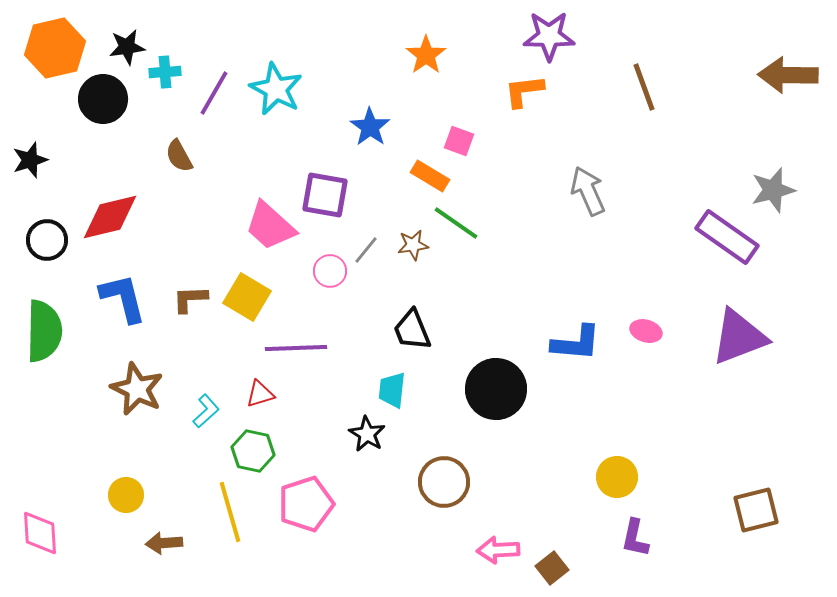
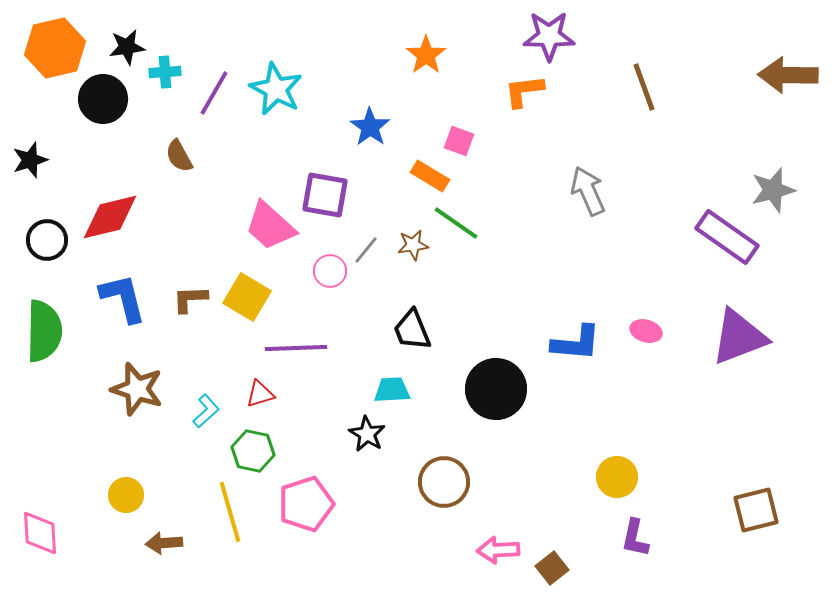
brown star at (137, 389): rotated 8 degrees counterclockwise
cyan trapezoid at (392, 390): rotated 81 degrees clockwise
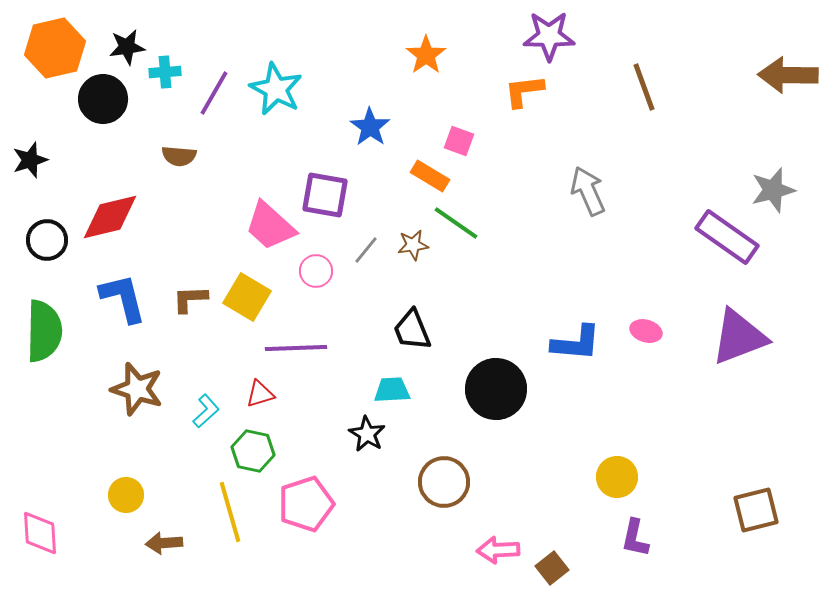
brown semicircle at (179, 156): rotated 56 degrees counterclockwise
pink circle at (330, 271): moved 14 px left
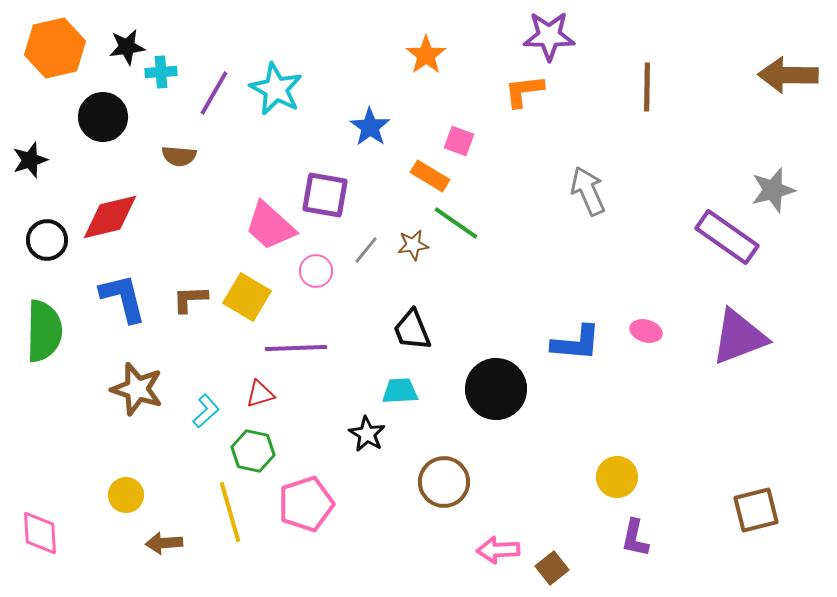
cyan cross at (165, 72): moved 4 px left
brown line at (644, 87): moved 3 px right; rotated 21 degrees clockwise
black circle at (103, 99): moved 18 px down
cyan trapezoid at (392, 390): moved 8 px right, 1 px down
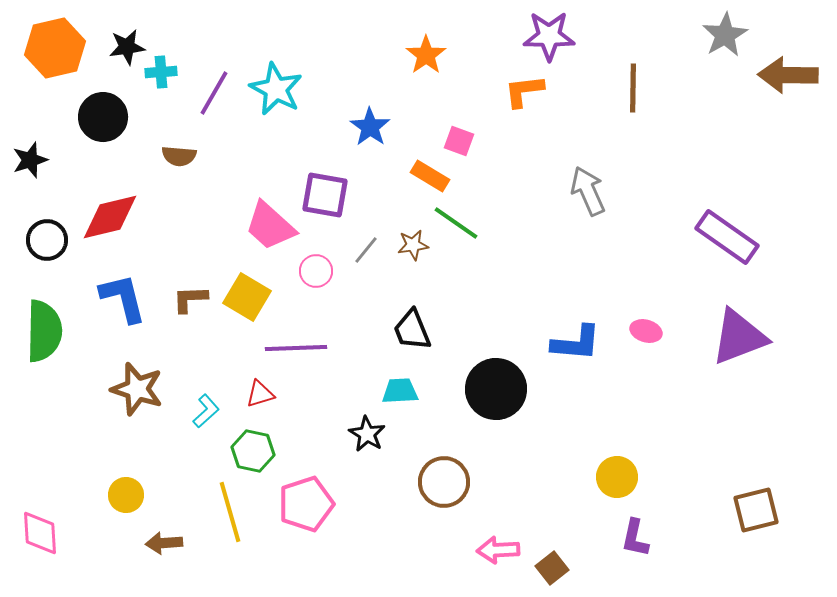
brown line at (647, 87): moved 14 px left, 1 px down
gray star at (773, 190): moved 48 px left, 155 px up; rotated 15 degrees counterclockwise
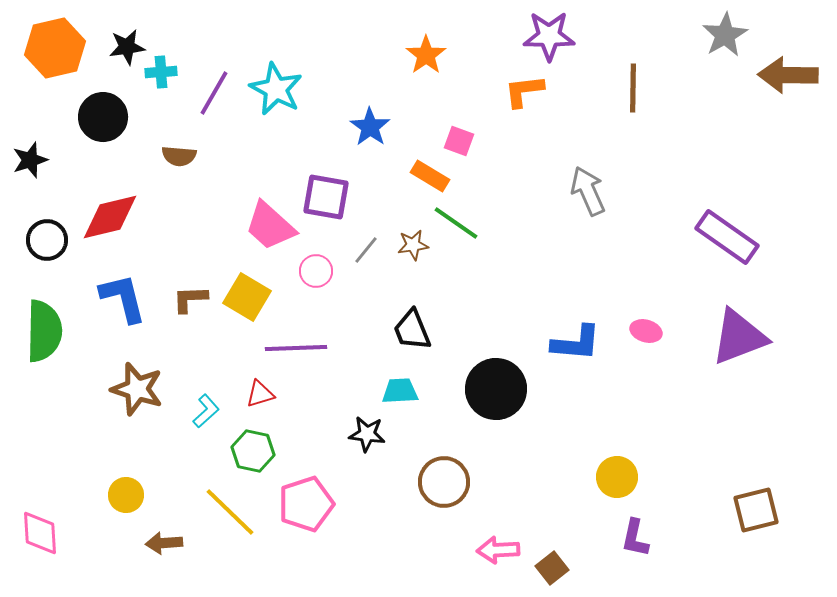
purple square at (325, 195): moved 1 px right, 2 px down
black star at (367, 434): rotated 24 degrees counterclockwise
yellow line at (230, 512): rotated 30 degrees counterclockwise
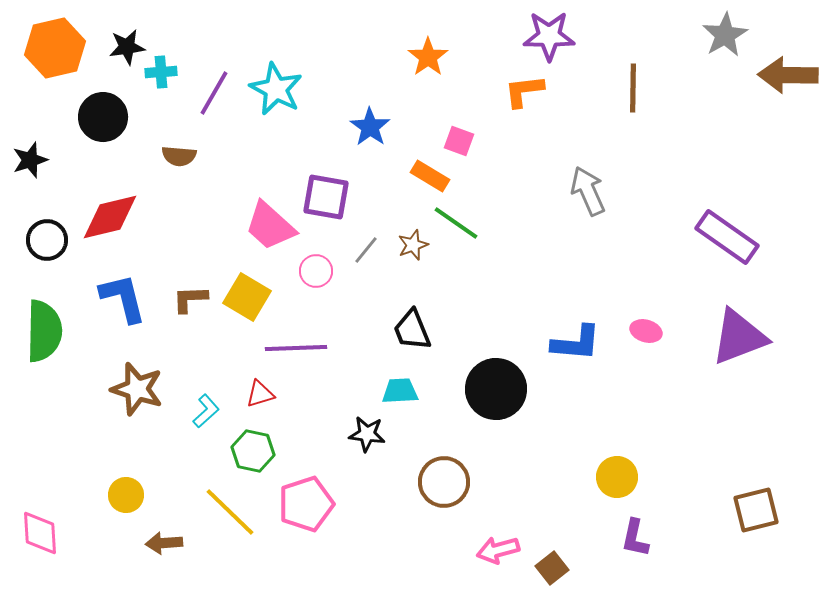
orange star at (426, 55): moved 2 px right, 2 px down
brown star at (413, 245): rotated 12 degrees counterclockwise
pink arrow at (498, 550): rotated 12 degrees counterclockwise
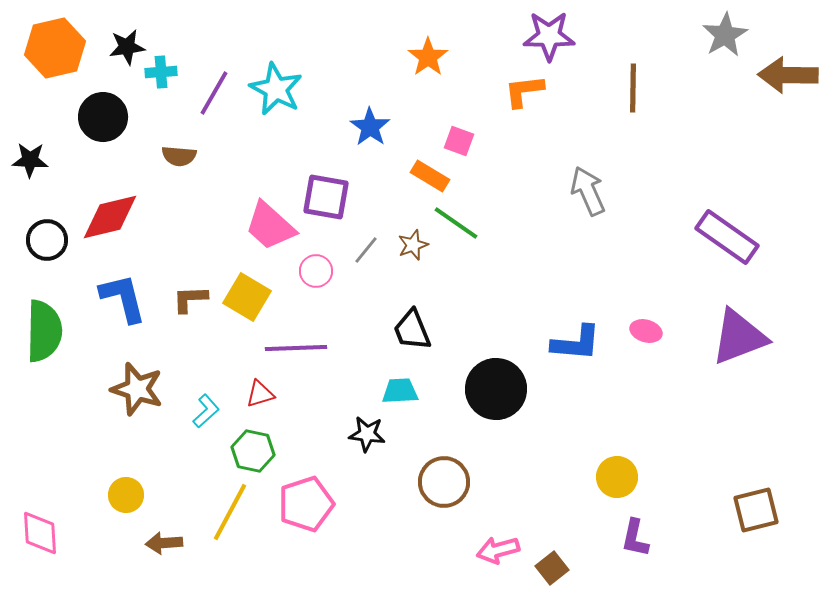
black star at (30, 160): rotated 21 degrees clockwise
yellow line at (230, 512): rotated 74 degrees clockwise
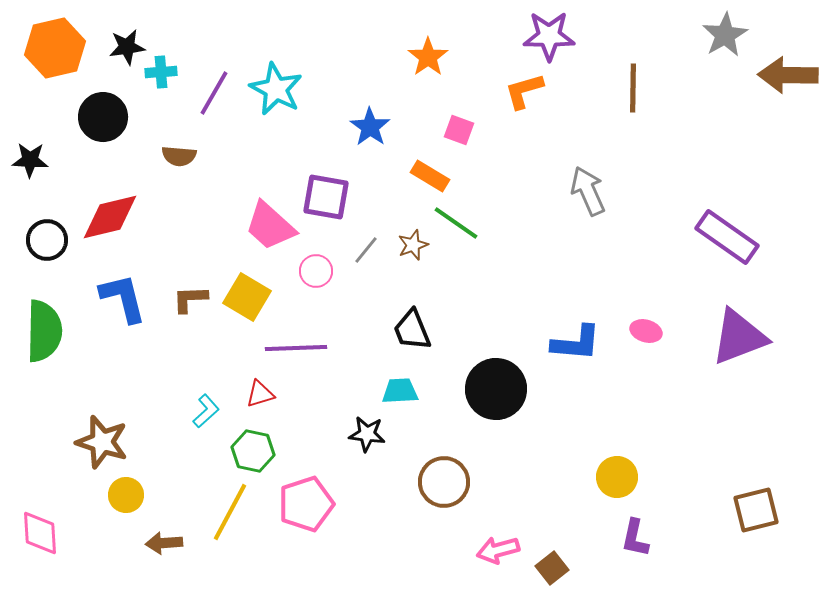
orange L-shape at (524, 91): rotated 9 degrees counterclockwise
pink square at (459, 141): moved 11 px up
brown star at (137, 389): moved 35 px left, 53 px down
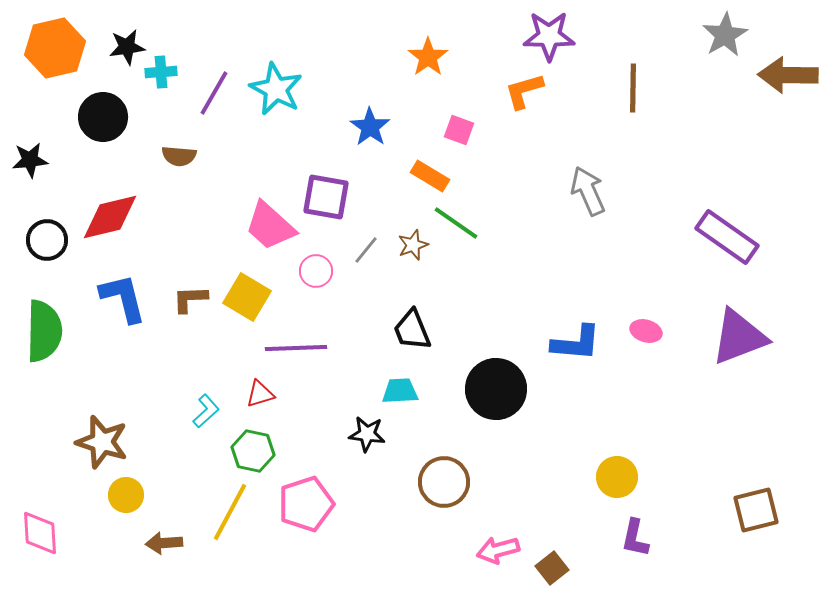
black star at (30, 160): rotated 9 degrees counterclockwise
